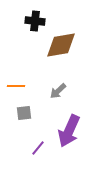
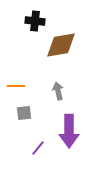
gray arrow: rotated 120 degrees clockwise
purple arrow: rotated 24 degrees counterclockwise
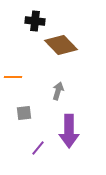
brown diamond: rotated 56 degrees clockwise
orange line: moved 3 px left, 9 px up
gray arrow: rotated 30 degrees clockwise
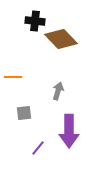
brown diamond: moved 6 px up
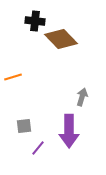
orange line: rotated 18 degrees counterclockwise
gray arrow: moved 24 px right, 6 px down
gray square: moved 13 px down
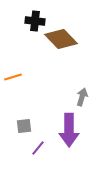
purple arrow: moved 1 px up
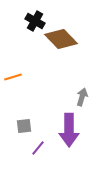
black cross: rotated 24 degrees clockwise
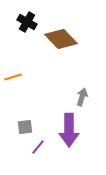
black cross: moved 8 px left, 1 px down
gray square: moved 1 px right, 1 px down
purple line: moved 1 px up
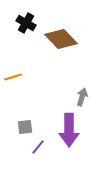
black cross: moved 1 px left, 1 px down
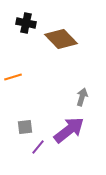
black cross: rotated 18 degrees counterclockwise
purple arrow: rotated 128 degrees counterclockwise
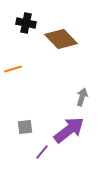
orange line: moved 8 px up
purple line: moved 4 px right, 5 px down
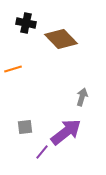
purple arrow: moved 3 px left, 2 px down
